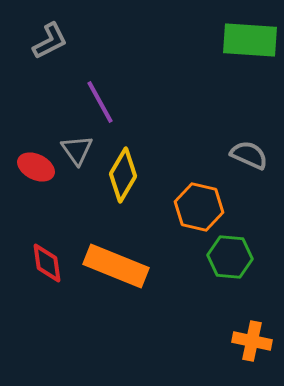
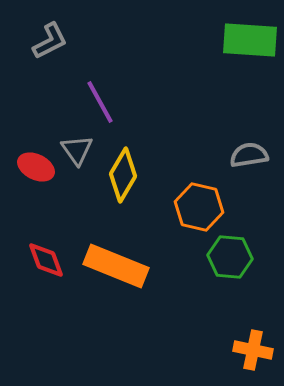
gray semicircle: rotated 33 degrees counterclockwise
red diamond: moved 1 px left, 3 px up; rotated 12 degrees counterclockwise
orange cross: moved 1 px right, 9 px down
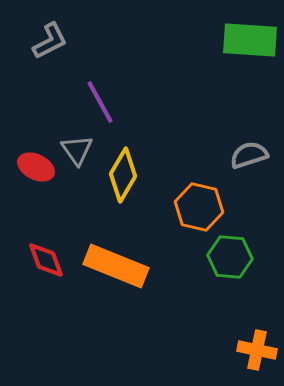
gray semicircle: rotated 9 degrees counterclockwise
orange cross: moved 4 px right
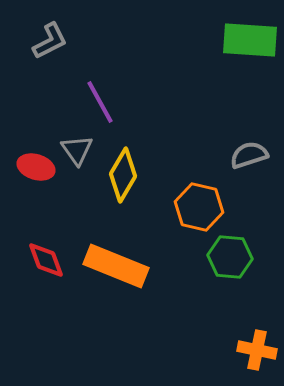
red ellipse: rotated 9 degrees counterclockwise
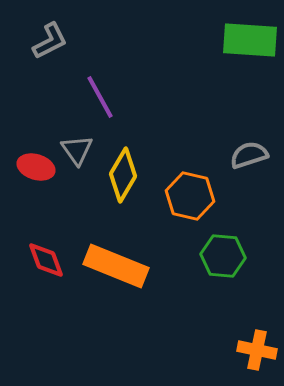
purple line: moved 5 px up
orange hexagon: moved 9 px left, 11 px up
green hexagon: moved 7 px left, 1 px up
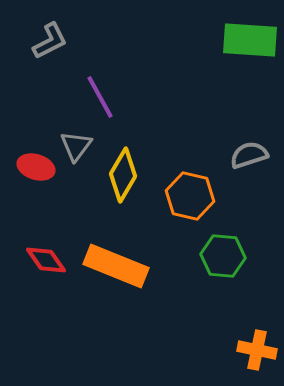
gray triangle: moved 1 px left, 4 px up; rotated 12 degrees clockwise
red diamond: rotated 15 degrees counterclockwise
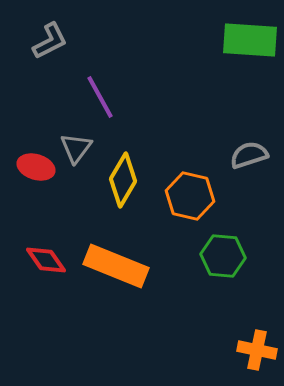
gray triangle: moved 2 px down
yellow diamond: moved 5 px down
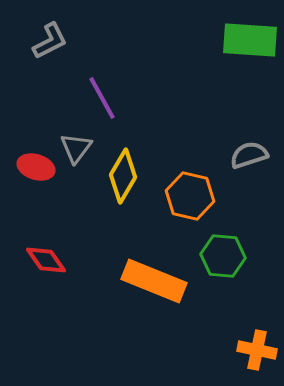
purple line: moved 2 px right, 1 px down
yellow diamond: moved 4 px up
orange rectangle: moved 38 px right, 15 px down
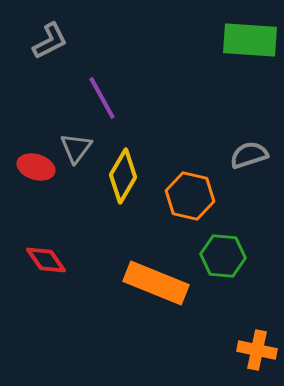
orange rectangle: moved 2 px right, 2 px down
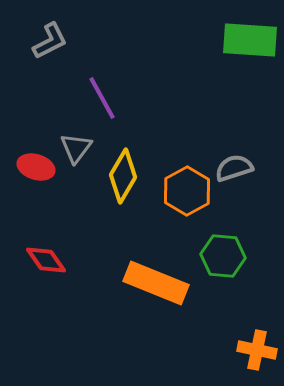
gray semicircle: moved 15 px left, 13 px down
orange hexagon: moved 3 px left, 5 px up; rotated 18 degrees clockwise
